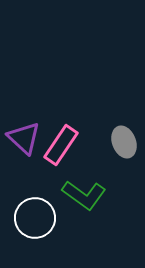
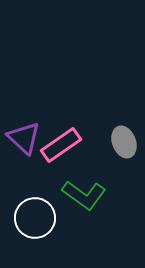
pink rectangle: rotated 21 degrees clockwise
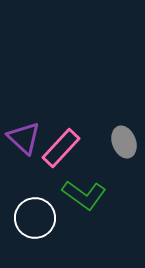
pink rectangle: moved 3 px down; rotated 12 degrees counterclockwise
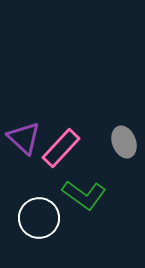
white circle: moved 4 px right
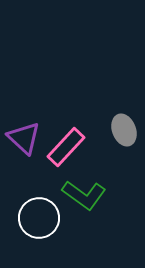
gray ellipse: moved 12 px up
pink rectangle: moved 5 px right, 1 px up
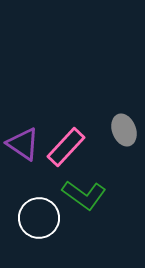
purple triangle: moved 1 px left, 6 px down; rotated 9 degrees counterclockwise
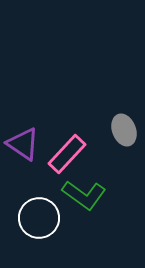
pink rectangle: moved 1 px right, 7 px down
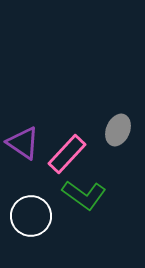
gray ellipse: moved 6 px left; rotated 44 degrees clockwise
purple triangle: moved 1 px up
white circle: moved 8 px left, 2 px up
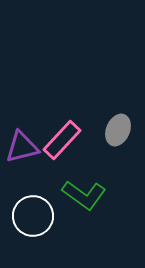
purple triangle: moved 1 px left, 4 px down; rotated 48 degrees counterclockwise
pink rectangle: moved 5 px left, 14 px up
white circle: moved 2 px right
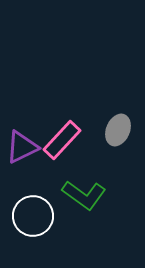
purple triangle: rotated 12 degrees counterclockwise
